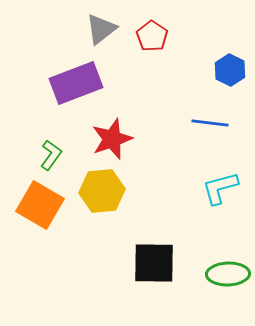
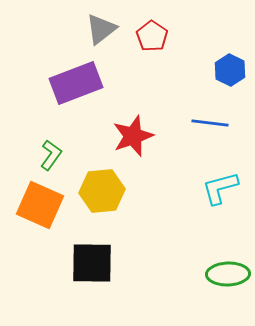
red star: moved 21 px right, 3 px up
orange square: rotated 6 degrees counterclockwise
black square: moved 62 px left
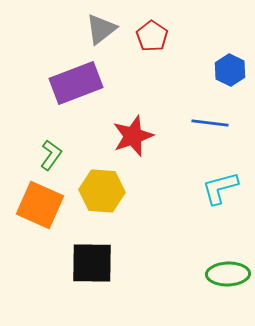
yellow hexagon: rotated 9 degrees clockwise
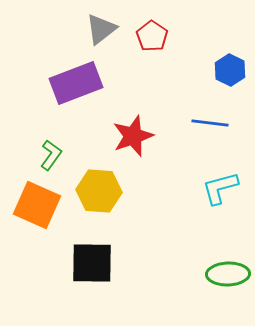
yellow hexagon: moved 3 px left
orange square: moved 3 px left
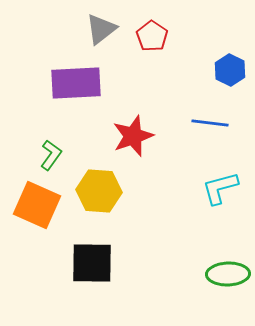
purple rectangle: rotated 18 degrees clockwise
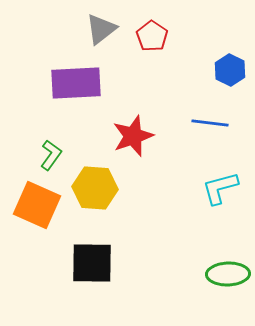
yellow hexagon: moved 4 px left, 3 px up
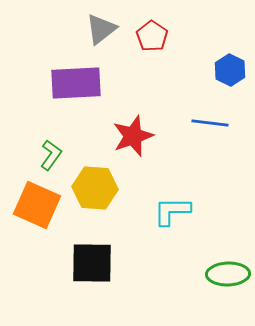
cyan L-shape: moved 48 px left, 23 px down; rotated 15 degrees clockwise
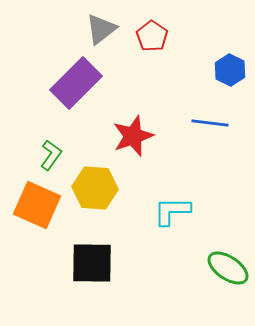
purple rectangle: rotated 42 degrees counterclockwise
green ellipse: moved 6 px up; rotated 36 degrees clockwise
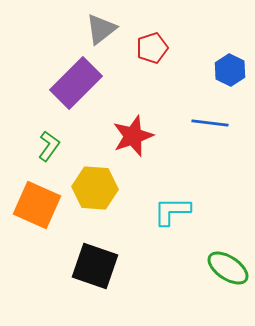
red pentagon: moved 12 px down; rotated 20 degrees clockwise
green L-shape: moved 2 px left, 9 px up
black square: moved 3 px right, 3 px down; rotated 18 degrees clockwise
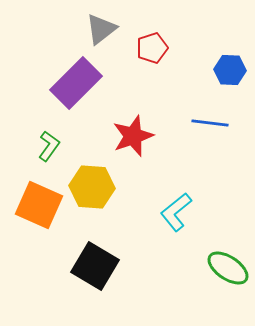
blue hexagon: rotated 24 degrees counterclockwise
yellow hexagon: moved 3 px left, 1 px up
orange square: moved 2 px right
cyan L-shape: moved 4 px right, 1 px down; rotated 39 degrees counterclockwise
black square: rotated 12 degrees clockwise
